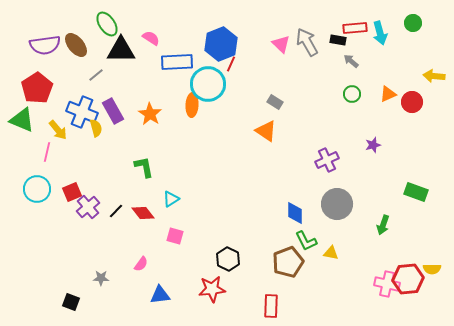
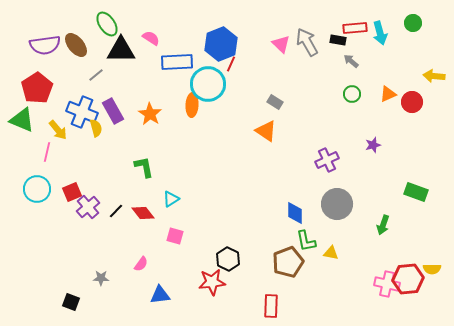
green L-shape at (306, 241): rotated 15 degrees clockwise
red star at (212, 289): moved 7 px up
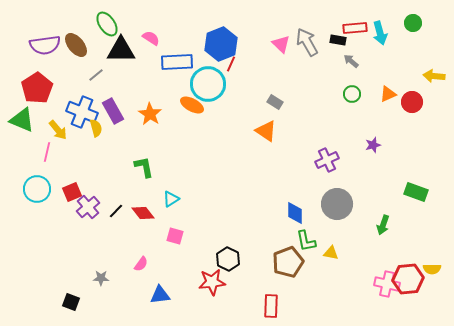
orange ellipse at (192, 105): rotated 65 degrees counterclockwise
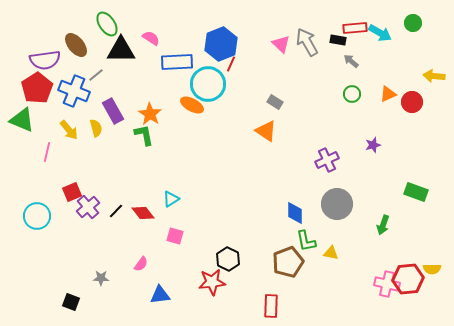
cyan arrow at (380, 33): rotated 45 degrees counterclockwise
purple semicircle at (45, 45): moved 15 px down
blue cross at (82, 112): moved 8 px left, 21 px up
yellow arrow at (58, 130): moved 11 px right
green L-shape at (144, 167): moved 32 px up
cyan circle at (37, 189): moved 27 px down
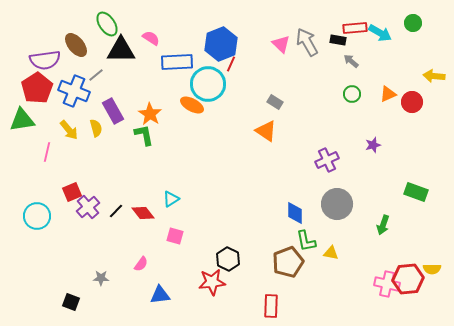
green triangle at (22, 120): rotated 32 degrees counterclockwise
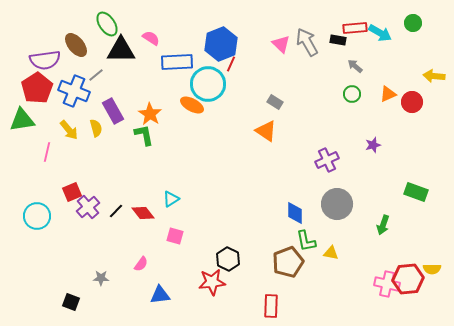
gray arrow at (351, 61): moved 4 px right, 5 px down
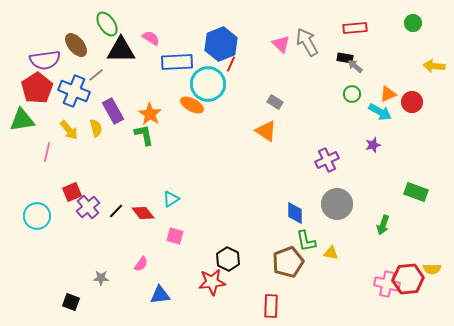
cyan arrow at (380, 33): moved 79 px down
black rectangle at (338, 40): moved 7 px right, 18 px down
yellow arrow at (434, 76): moved 10 px up
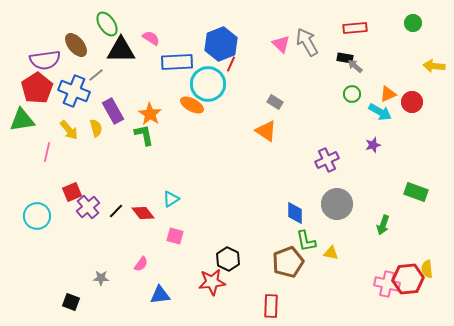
yellow semicircle at (432, 269): moved 5 px left; rotated 84 degrees clockwise
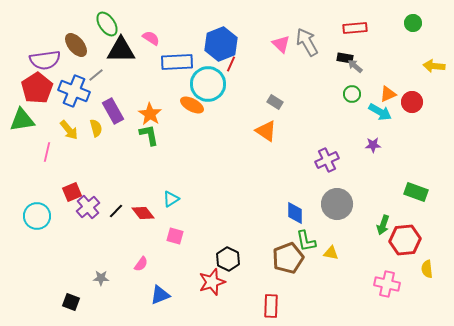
green L-shape at (144, 135): moved 5 px right
purple star at (373, 145): rotated 14 degrees clockwise
brown pentagon at (288, 262): moved 4 px up
red hexagon at (408, 279): moved 3 px left, 39 px up
red star at (212, 282): rotated 12 degrees counterclockwise
blue triangle at (160, 295): rotated 15 degrees counterclockwise
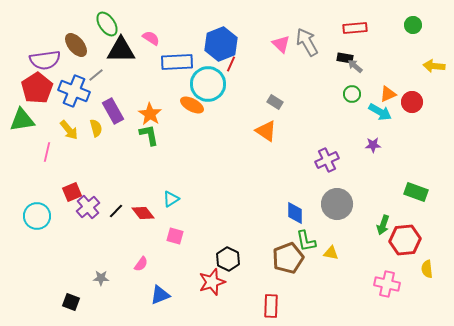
green circle at (413, 23): moved 2 px down
